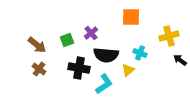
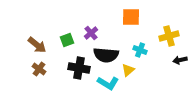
cyan cross: moved 3 px up
black arrow: rotated 48 degrees counterclockwise
cyan L-shape: moved 4 px right, 1 px up; rotated 65 degrees clockwise
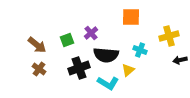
black cross: rotated 30 degrees counterclockwise
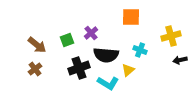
yellow cross: moved 2 px right
brown cross: moved 4 px left; rotated 16 degrees clockwise
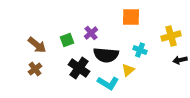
black cross: rotated 35 degrees counterclockwise
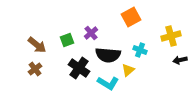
orange square: rotated 30 degrees counterclockwise
black semicircle: moved 2 px right
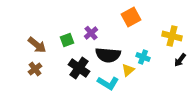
yellow cross: moved 1 px right; rotated 30 degrees clockwise
cyan cross: moved 3 px right, 7 px down
black arrow: rotated 40 degrees counterclockwise
